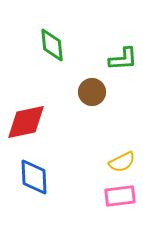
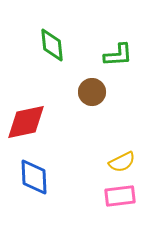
green L-shape: moved 5 px left, 4 px up
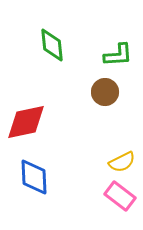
brown circle: moved 13 px right
pink rectangle: rotated 44 degrees clockwise
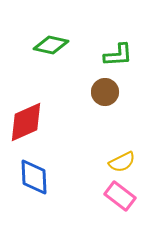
green diamond: moved 1 px left; rotated 72 degrees counterclockwise
red diamond: rotated 12 degrees counterclockwise
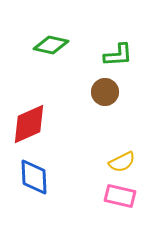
red diamond: moved 3 px right, 2 px down
pink rectangle: rotated 24 degrees counterclockwise
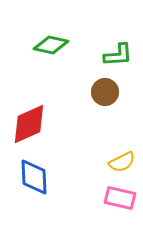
pink rectangle: moved 2 px down
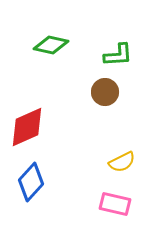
red diamond: moved 2 px left, 3 px down
blue diamond: moved 3 px left, 5 px down; rotated 45 degrees clockwise
pink rectangle: moved 5 px left, 6 px down
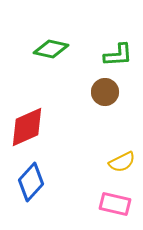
green diamond: moved 4 px down
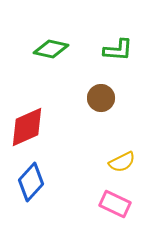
green L-shape: moved 5 px up; rotated 8 degrees clockwise
brown circle: moved 4 px left, 6 px down
pink rectangle: rotated 12 degrees clockwise
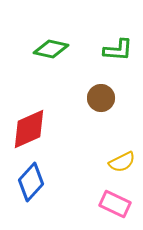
red diamond: moved 2 px right, 2 px down
